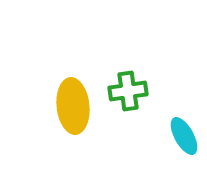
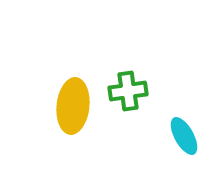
yellow ellipse: rotated 12 degrees clockwise
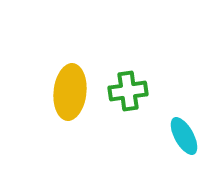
yellow ellipse: moved 3 px left, 14 px up
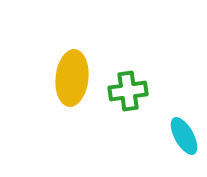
yellow ellipse: moved 2 px right, 14 px up
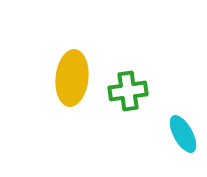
cyan ellipse: moved 1 px left, 2 px up
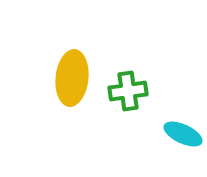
cyan ellipse: rotated 36 degrees counterclockwise
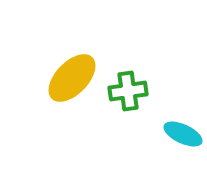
yellow ellipse: rotated 38 degrees clockwise
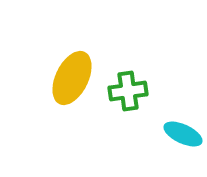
yellow ellipse: rotated 18 degrees counterclockwise
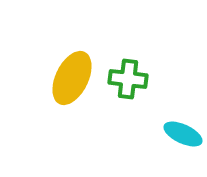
green cross: moved 12 px up; rotated 15 degrees clockwise
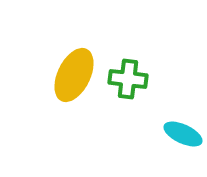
yellow ellipse: moved 2 px right, 3 px up
